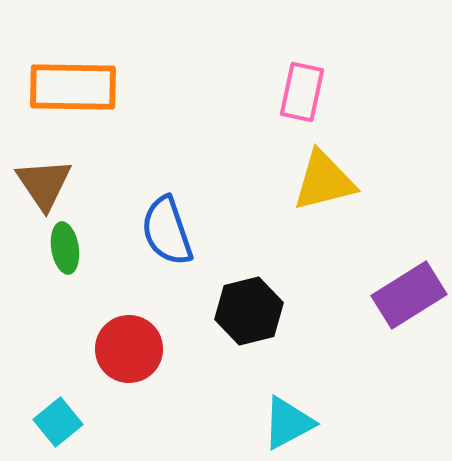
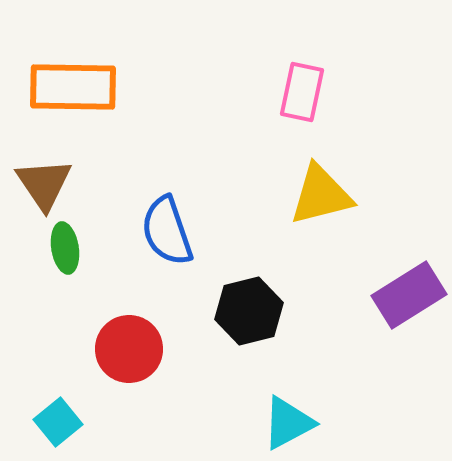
yellow triangle: moved 3 px left, 14 px down
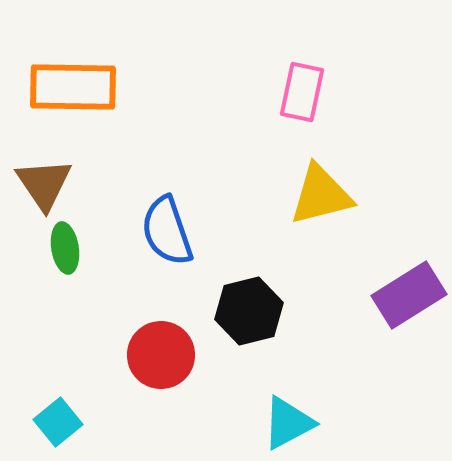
red circle: moved 32 px right, 6 px down
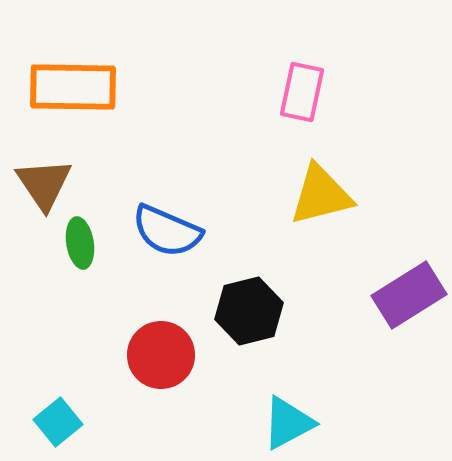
blue semicircle: rotated 48 degrees counterclockwise
green ellipse: moved 15 px right, 5 px up
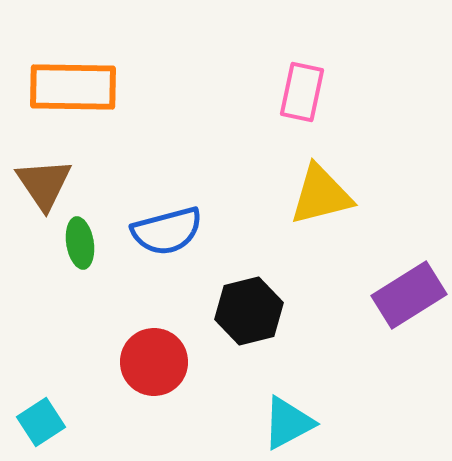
blue semicircle: rotated 38 degrees counterclockwise
red circle: moved 7 px left, 7 px down
cyan square: moved 17 px left; rotated 6 degrees clockwise
